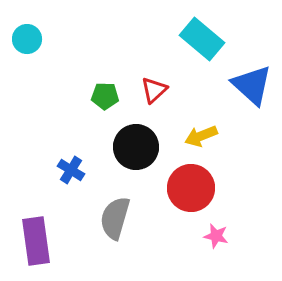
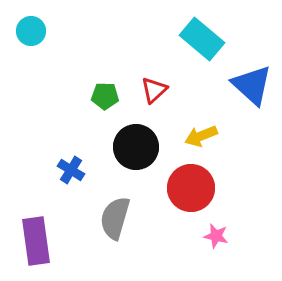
cyan circle: moved 4 px right, 8 px up
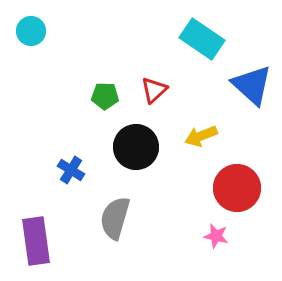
cyan rectangle: rotated 6 degrees counterclockwise
red circle: moved 46 px right
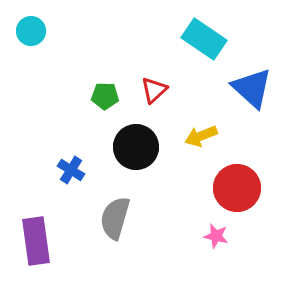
cyan rectangle: moved 2 px right
blue triangle: moved 3 px down
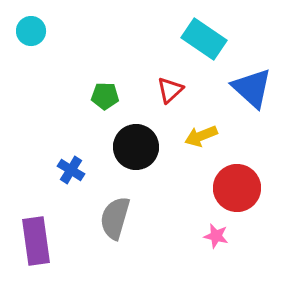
red triangle: moved 16 px right
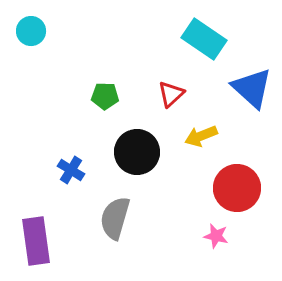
red triangle: moved 1 px right, 4 px down
black circle: moved 1 px right, 5 px down
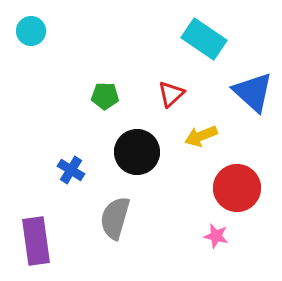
blue triangle: moved 1 px right, 4 px down
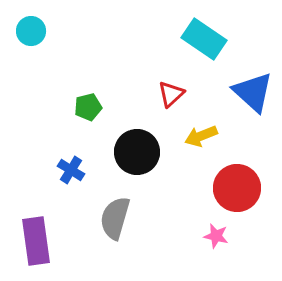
green pentagon: moved 17 px left, 11 px down; rotated 16 degrees counterclockwise
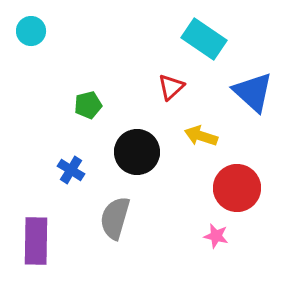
red triangle: moved 7 px up
green pentagon: moved 2 px up
yellow arrow: rotated 40 degrees clockwise
purple rectangle: rotated 9 degrees clockwise
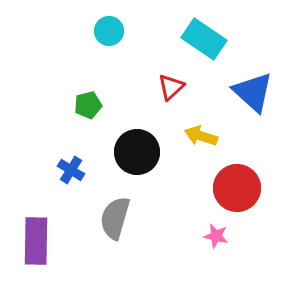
cyan circle: moved 78 px right
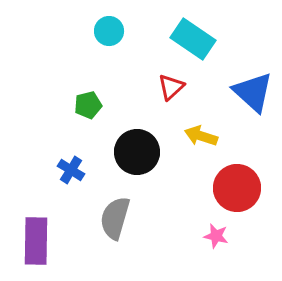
cyan rectangle: moved 11 px left
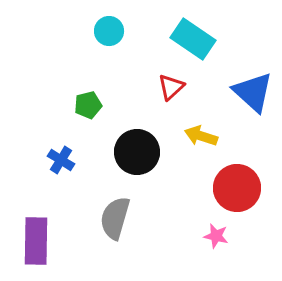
blue cross: moved 10 px left, 10 px up
